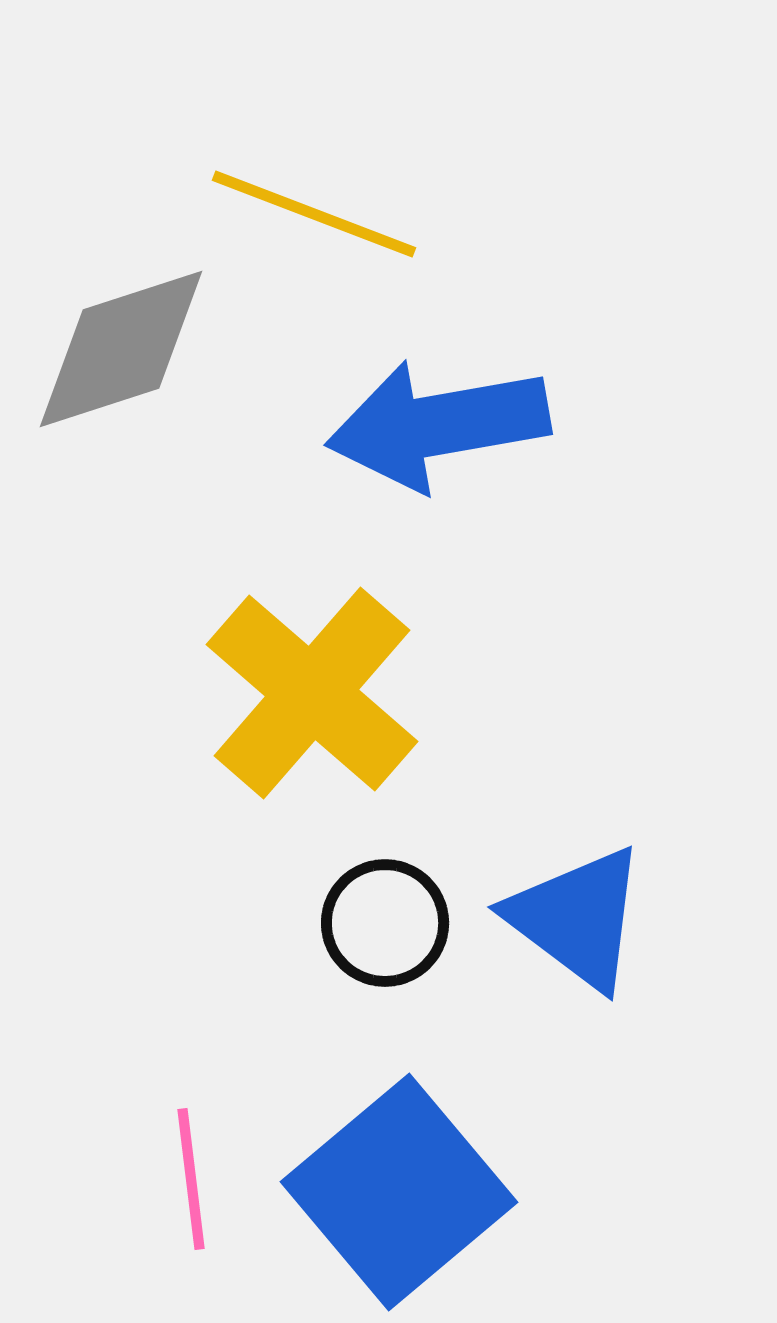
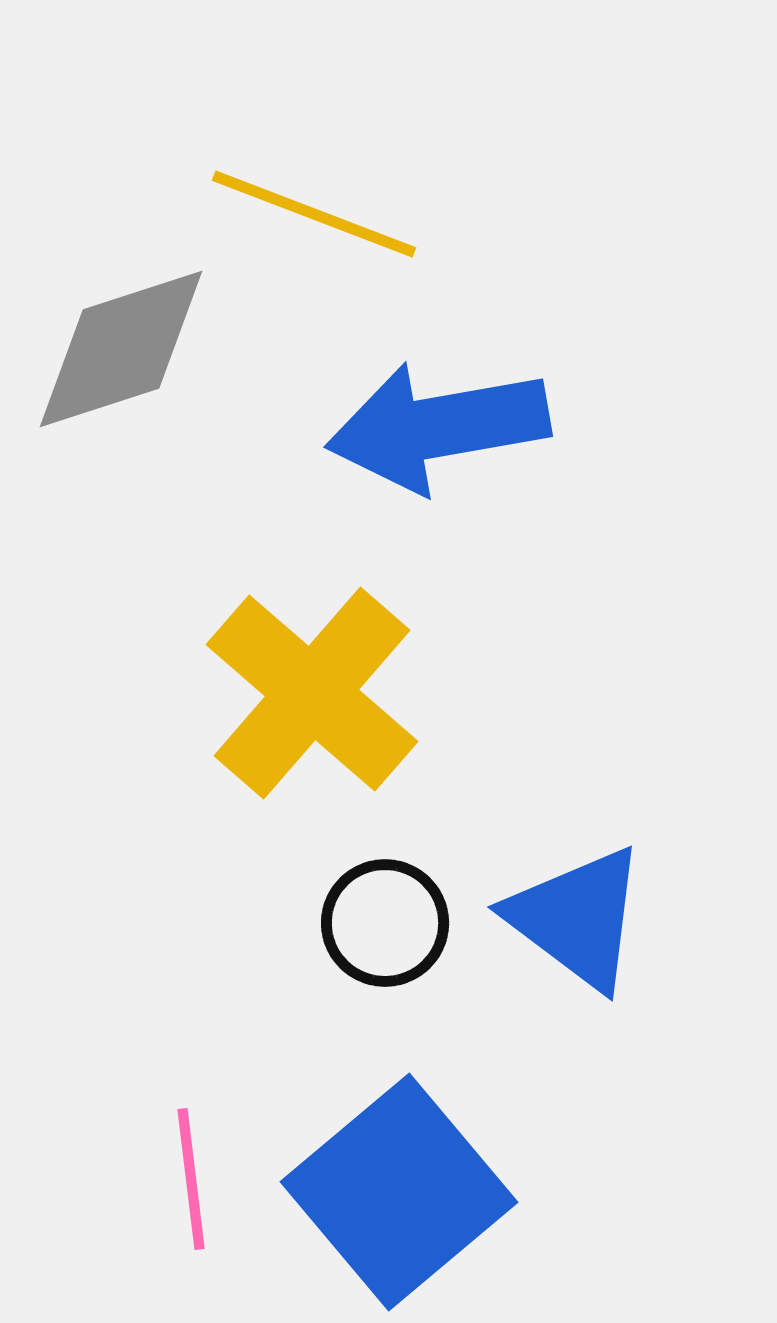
blue arrow: moved 2 px down
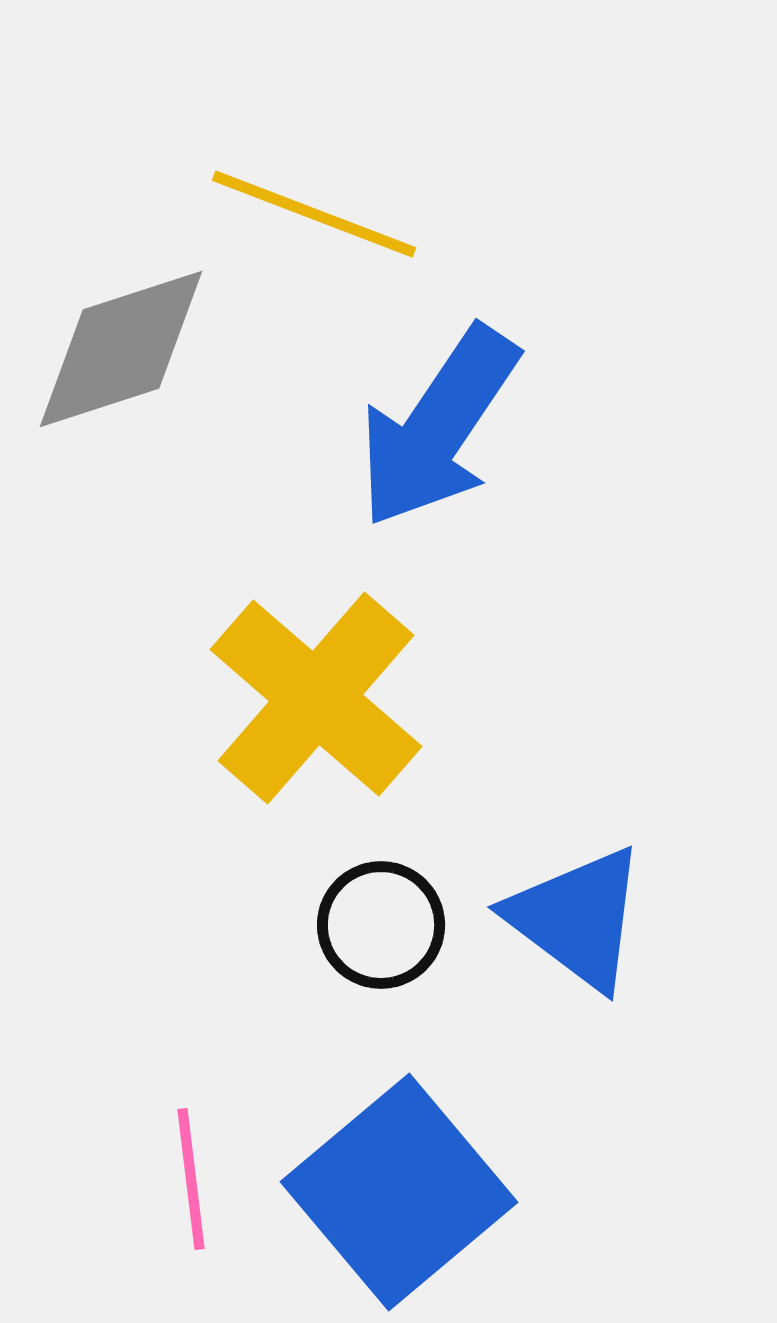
blue arrow: rotated 46 degrees counterclockwise
yellow cross: moved 4 px right, 5 px down
black circle: moved 4 px left, 2 px down
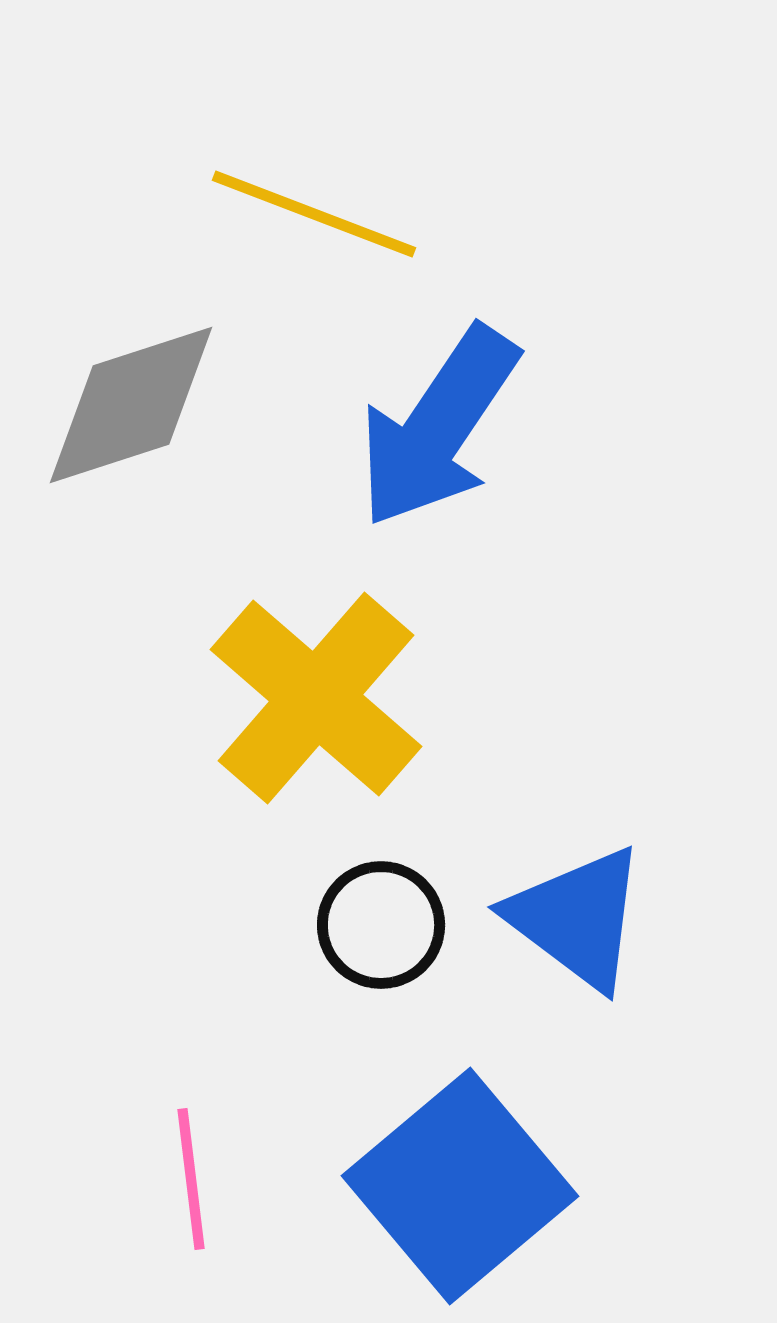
gray diamond: moved 10 px right, 56 px down
blue square: moved 61 px right, 6 px up
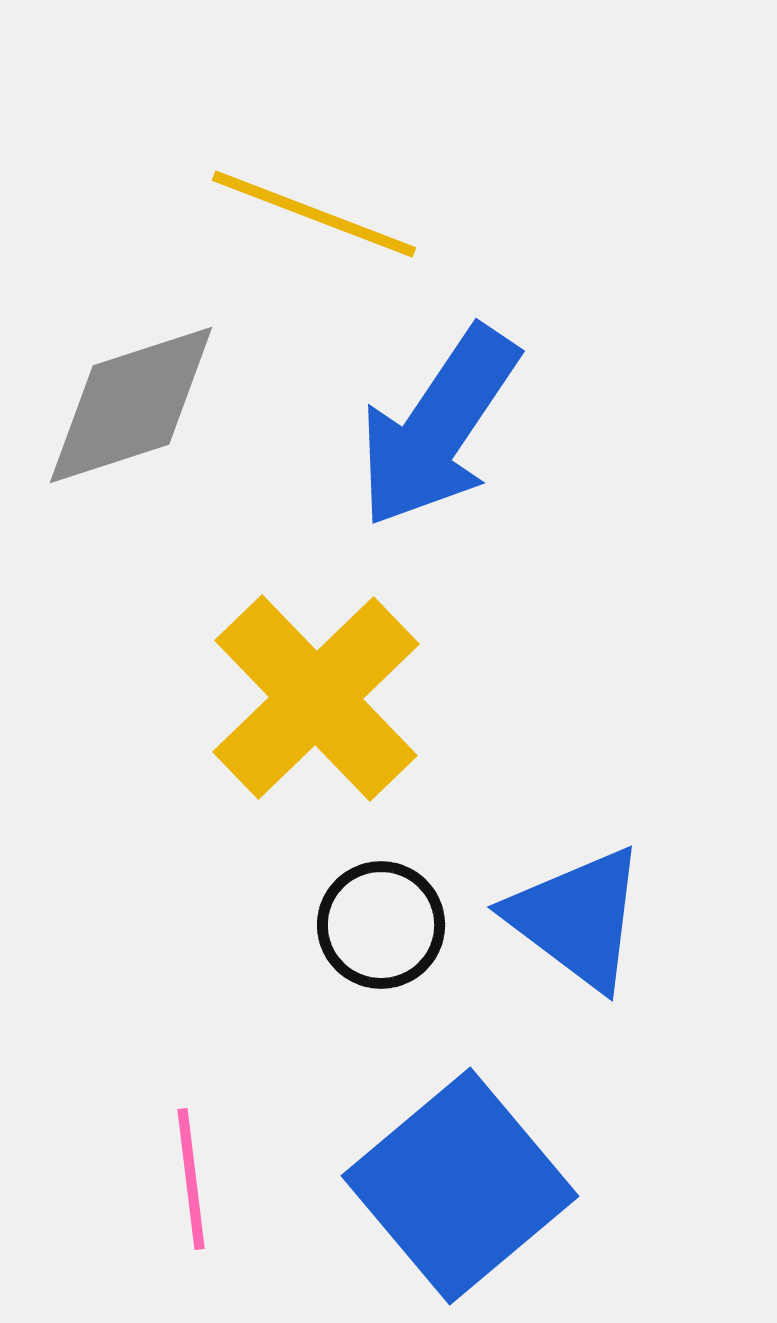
yellow cross: rotated 5 degrees clockwise
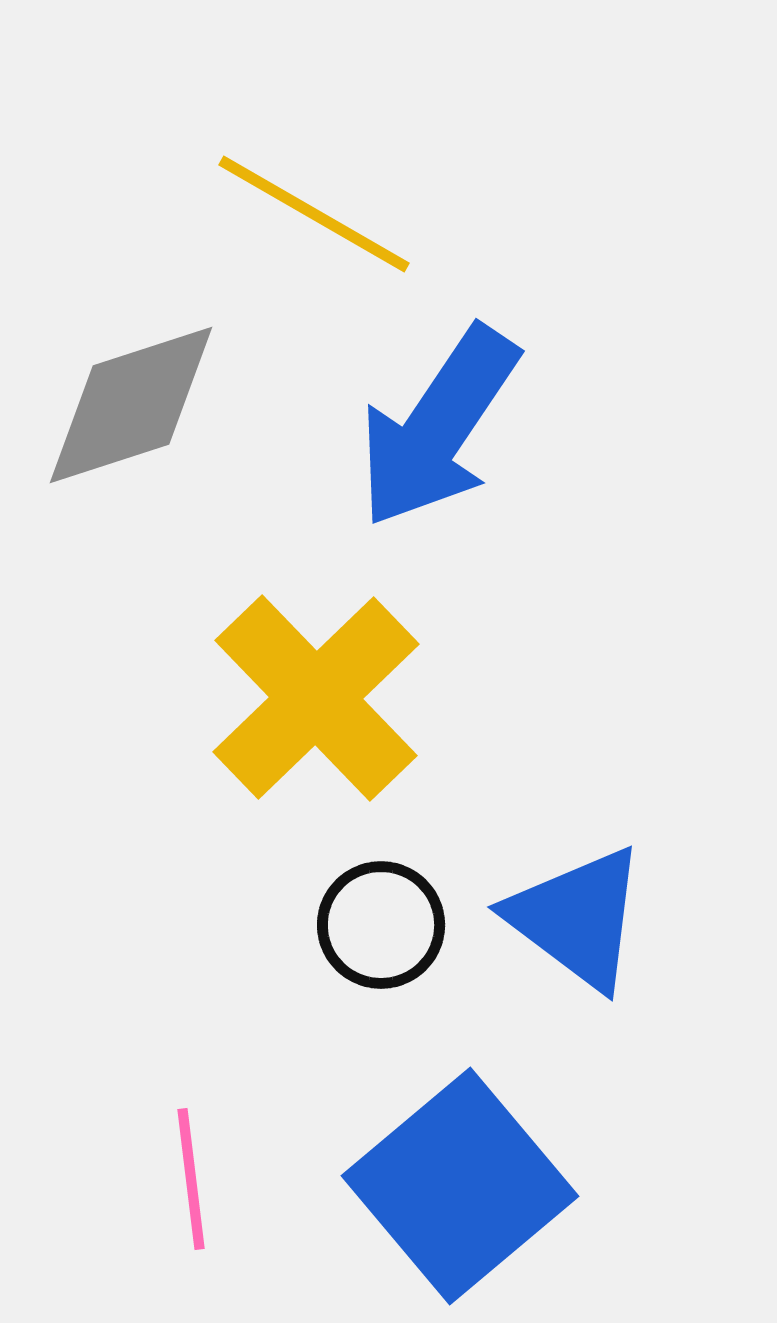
yellow line: rotated 9 degrees clockwise
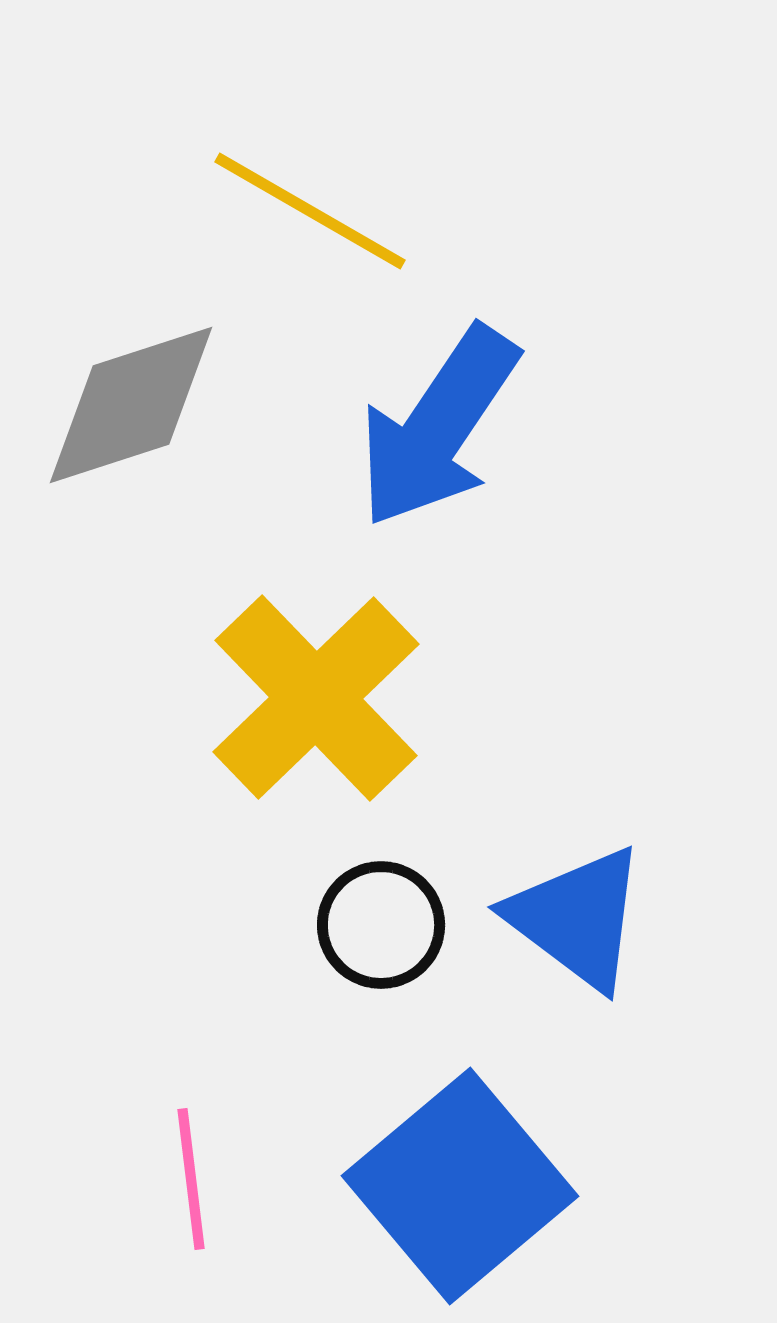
yellow line: moved 4 px left, 3 px up
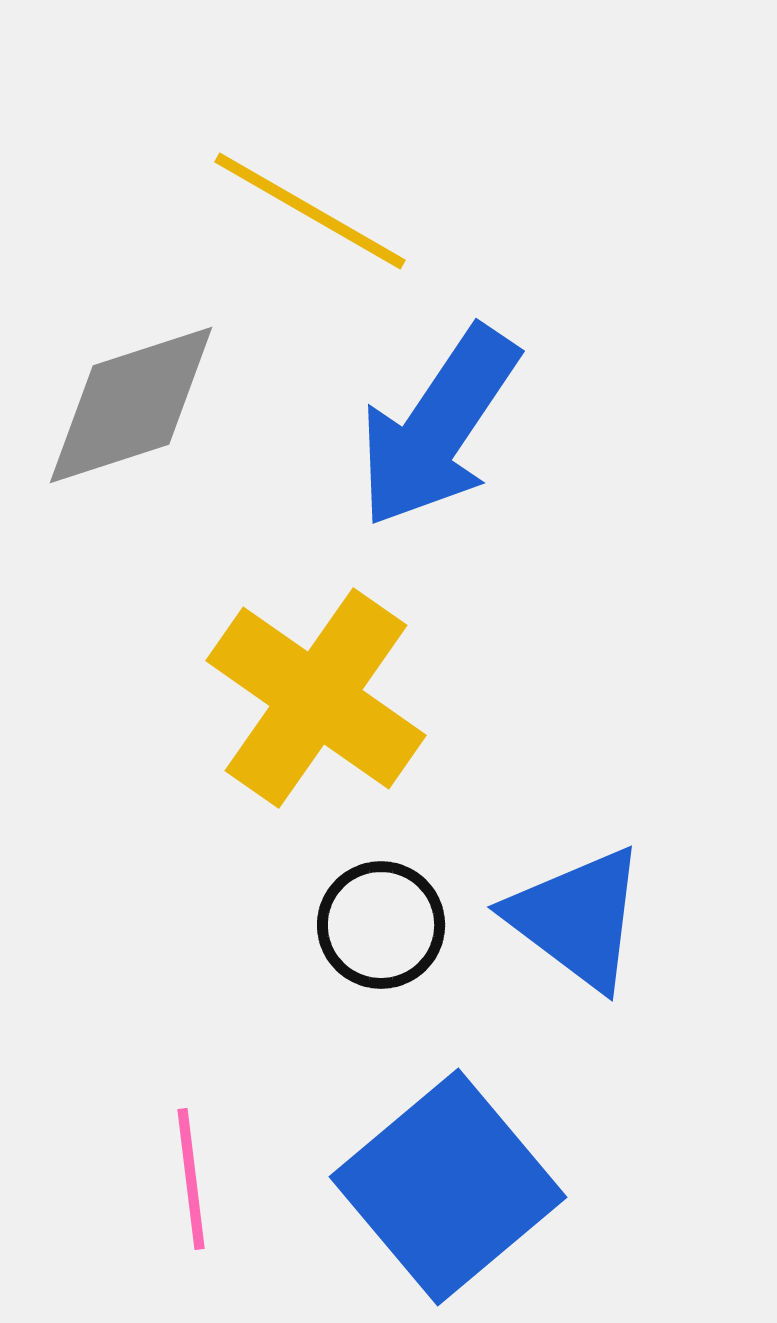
yellow cross: rotated 11 degrees counterclockwise
blue square: moved 12 px left, 1 px down
